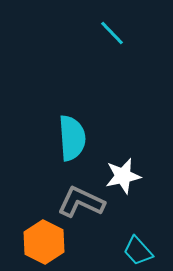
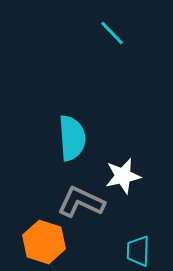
orange hexagon: rotated 9 degrees counterclockwise
cyan trapezoid: rotated 44 degrees clockwise
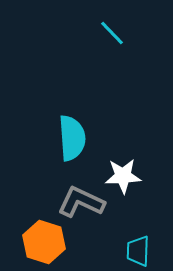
white star: rotated 9 degrees clockwise
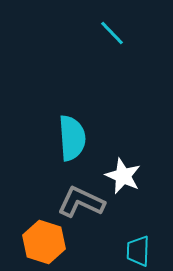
white star: rotated 27 degrees clockwise
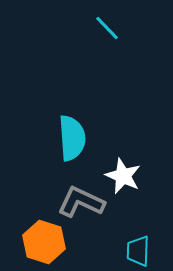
cyan line: moved 5 px left, 5 px up
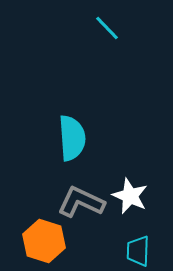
white star: moved 7 px right, 20 px down
orange hexagon: moved 1 px up
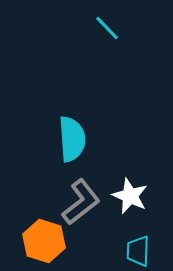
cyan semicircle: moved 1 px down
gray L-shape: rotated 117 degrees clockwise
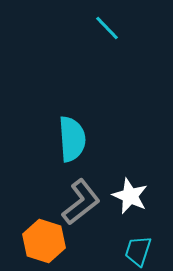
cyan trapezoid: rotated 16 degrees clockwise
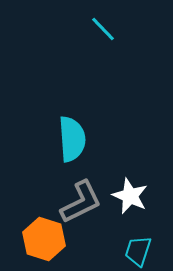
cyan line: moved 4 px left, 1 px down
gray L-shape: rotated 12 degrees clockwise
orange hexagon: moved 2 px up
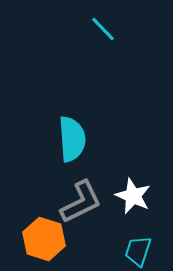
white star: moved 3 px right
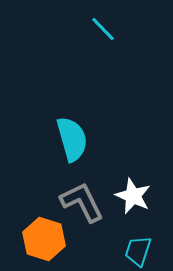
cyan semicircle: rotated 12 degrees counterclockwise
gray L-shape: moved 1 px right; rotated 90 degrees counterclockwise
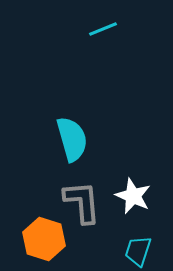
cyan line: rotated 68 degrees counterclockwise
gray L-shape: rotated 21 degrees clockwise
